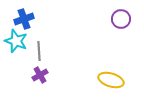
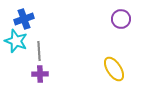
purple cross: moved 1 px up; rotated 28 degrees clockwise
yellow ellipse: moved 3 px right, 11 px up; rotated 40 degrees clockwise
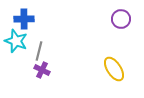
blue cross: rotated 18 degrees clockwise
gray line: rotated 18 degrees clockwise
purple cross: moved 2 px right, 4 px up; rotated 28 degrees clockwise
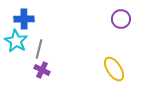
cyan star: rotated 10 degrees clockwise
gray line: moved 2 px up
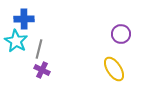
purple circle: moved 15 px down
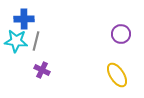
cyan star: rotated 25 degrees counterclockwise
gray line: moved 3 px left, 8 px up
yellow ellipse: moved 3 px right, 6 px down
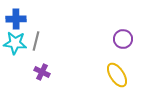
blue cross: moved 8 px left
purple circle: moved 2 px right, 5 px down
cyan star: moved 1 px left, 2 px down
purple cross: moved 2 px down
